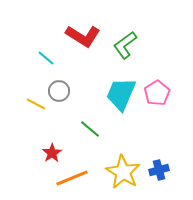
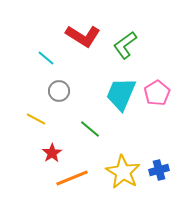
yellow line: moved 15 px down
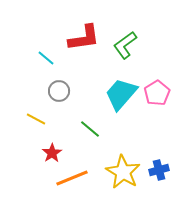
red L-shape: moved 1 px right, 2 px down; rotated 40 degrees counterclockwise
cyan trapezoid: rotated 18 degrees clockwise
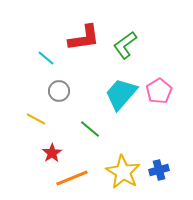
pink pentagon: moved 2 px right, 2 px up
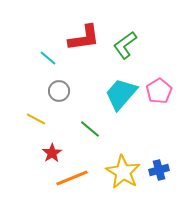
cyan line: moved 2 px right
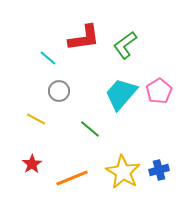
red star: moved 20 px left, 11 px down
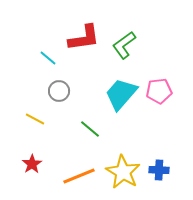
green L-shape: moved 1 px left
pink pentagon: rotated 25 degrees clockwise
yellow line: moved 1 px left
blue cross: rotated 18 degrees clockwise
orange line: moved 7 px right, 2 px up
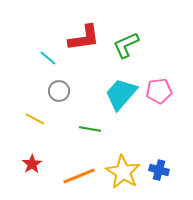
green L-shape: moved 2 px right; rotated 12 degrees clockwise
green line: rotated 30 degrees counterclockwise
blue cross: rotated 12 degrees clockwise
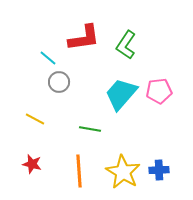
green L-shape: rotated 32 degrees counterclockwise
gray circle: moved 9 px up
red star: rotated 24 degrees counterclockwise
blue cross: rotated 18 degrees counterclockwise
orange line: moved 5 px up; rotated 72 degrees counterclockwise
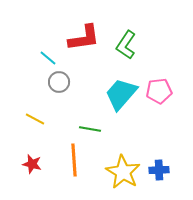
orange line: moved 5 px left, 11 px up
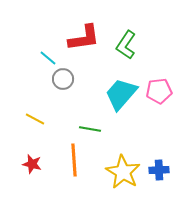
gray circle: moved 4 px right, 3 px up
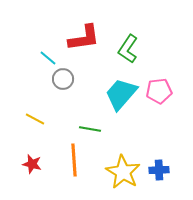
green L-shape: moved 2 px right, 4 px down
